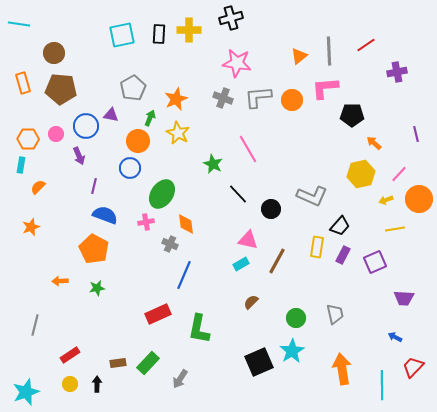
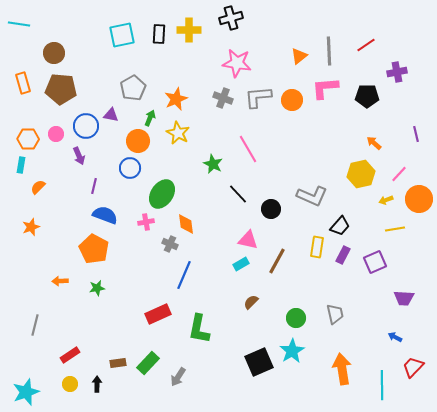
black pentagon at (352, 115): moved 15 px right, 19 px up
gray arrow at (180, 379): moved 2 px left, 2 px up
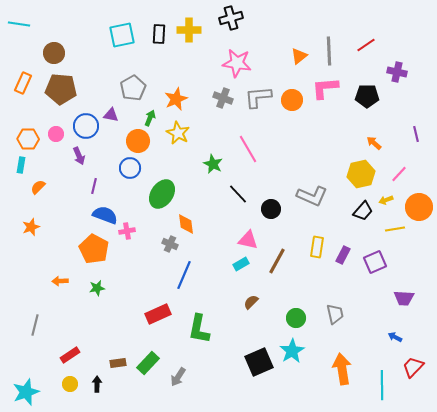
purple cross at (397, 72): rotated 24 degrees clockwise
orange rectangle at (23, 83): rotated 40 degrees clockwise
orange circle at (419, 199): moved 8 px down
pink cross at (146, 222): moved 19 px left, 9 px down
black trapezoid at (340, 226): moved 23 px right, 15 px up
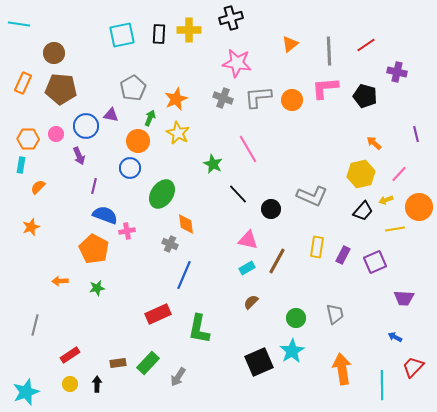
orange triangle at (299, 56): moved 9 px left, 12 px up
black pentagon at (367, 96): moved 2 px left; rotated 15 degrees clockwise
cyan rectangle at (241, 264): moved 6 px right, 4 px down
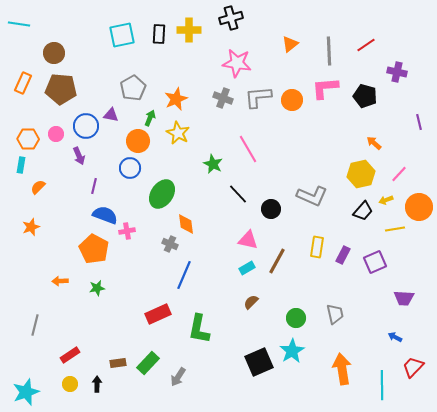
purple line at (416, 134): moved 3 px right, 12 px up
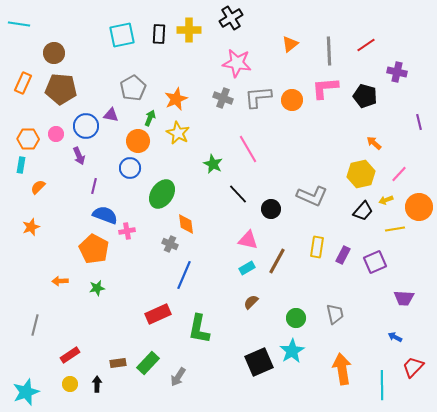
black cross at (231, 18): rotated 15 degrees counterclockwise
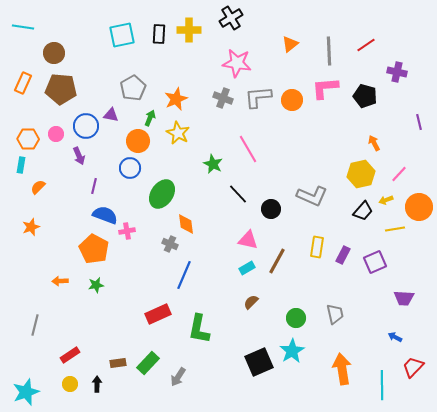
cyan line at (19, 24): moved 4 px right, 3 px down
orange arrow at (374, 143): rotated 21 degrees clockwise
green star at (97, 288): moved 1 px left, 3 px up
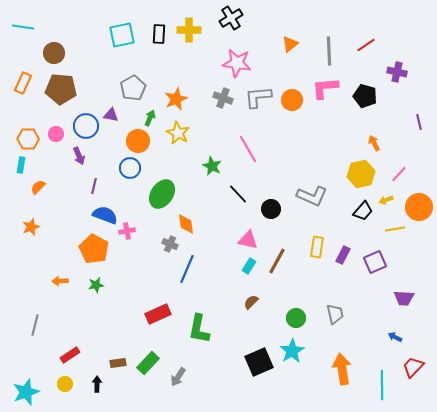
green star at (213, 164): moved 1 px left, 2 px down
cyan rectangle at (247, 268): moved 2 px right, 2 px up; rotated 28 degrees counterclockwise
blue line at (184, 275): moved 3 px right, 6 px up
yellow circle at (70, 384): moved 5 px left
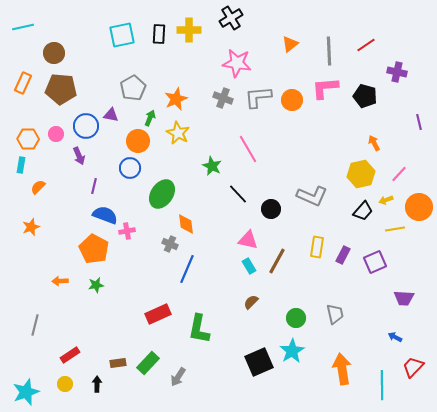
cyan line at (23, 27): rotated 20 degrees counterclockwise
cyan rectangle at (249, 266): rotated 63 degrees counterclockwise
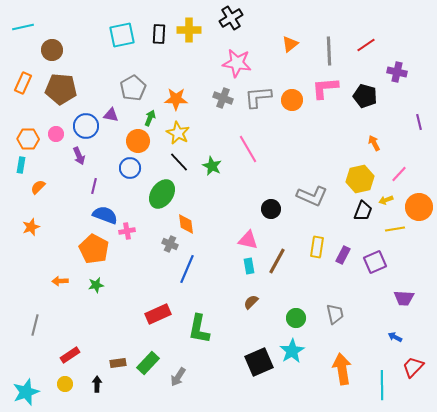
brown circle at (54, 53): moved 2 px left, 3 px up
orange star at (176, 99): rotated 25 degrees clockwise
yellow hexagon at (361, 174): moved 1 px left, 5 px down
black line at (238, 194): moved 59 px left, 32 px up
black trapezoid at (363, 211): rotated 20 degrees counterclockwise
cyan rectangle at (249, 266): rotated 21 degrees clockwise
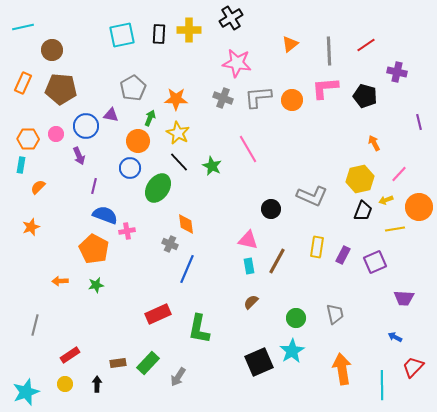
green ellipse at (162, 194): moved 4 px left, 6 px up
